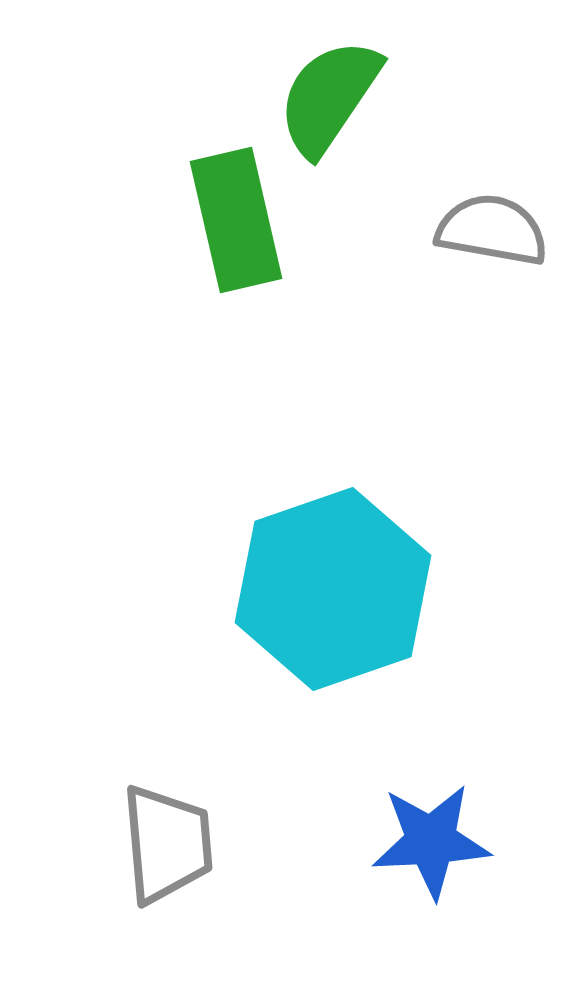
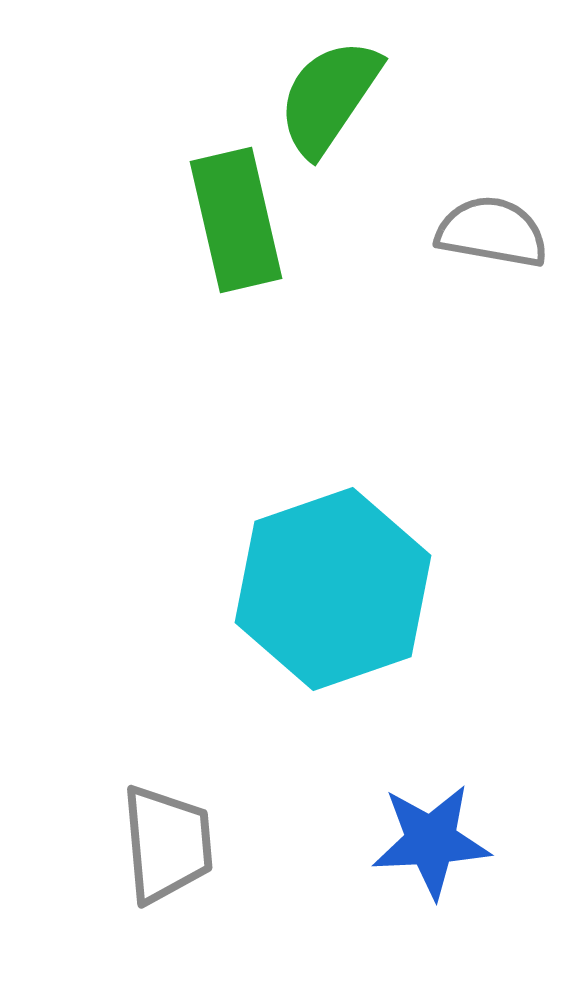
gray semicircle: moved 2 px down
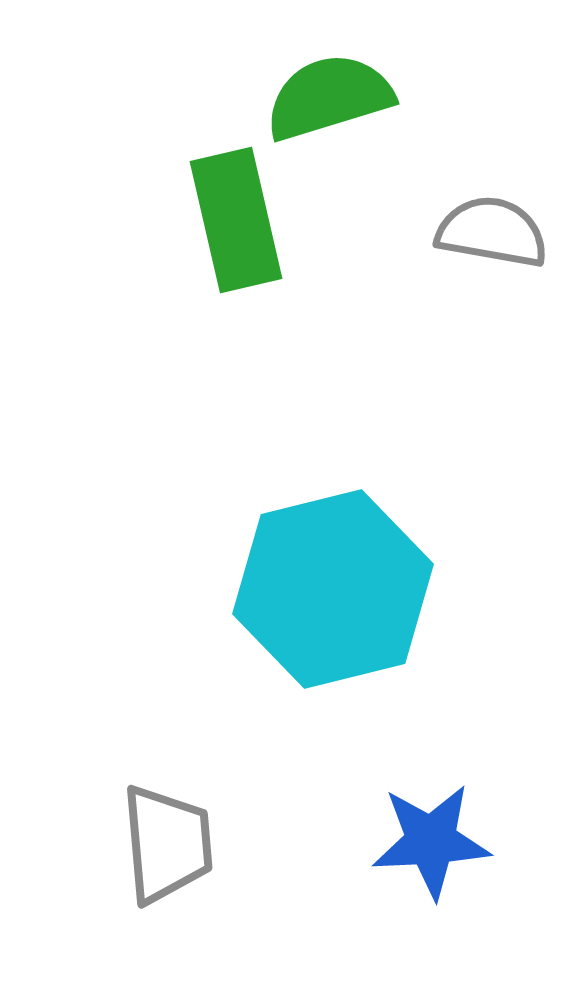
green semicircle: rotated 39 degrees clockwise
cyan hexagon: rotated 5 degrees clockwise
